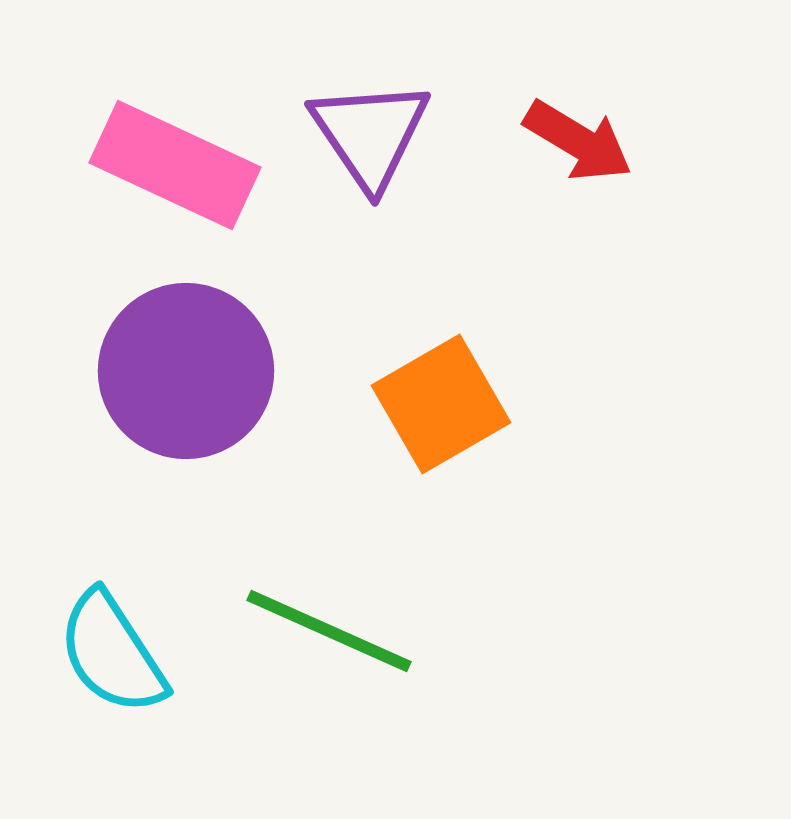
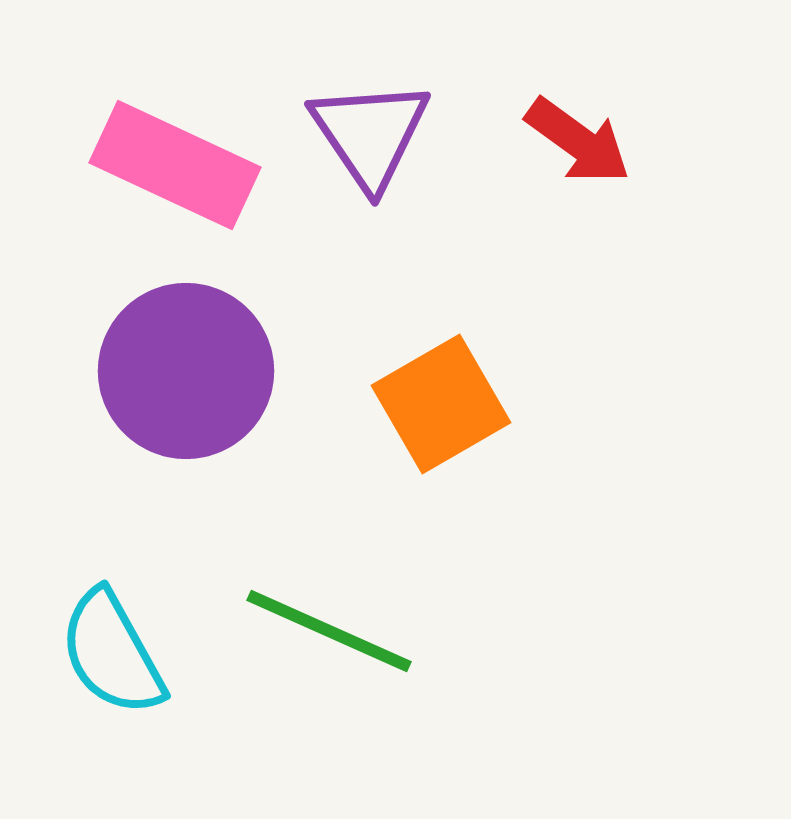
red arrow: rotated 5 degrees clockwise
cyan semicircle: rotated 4 degrees clockwise
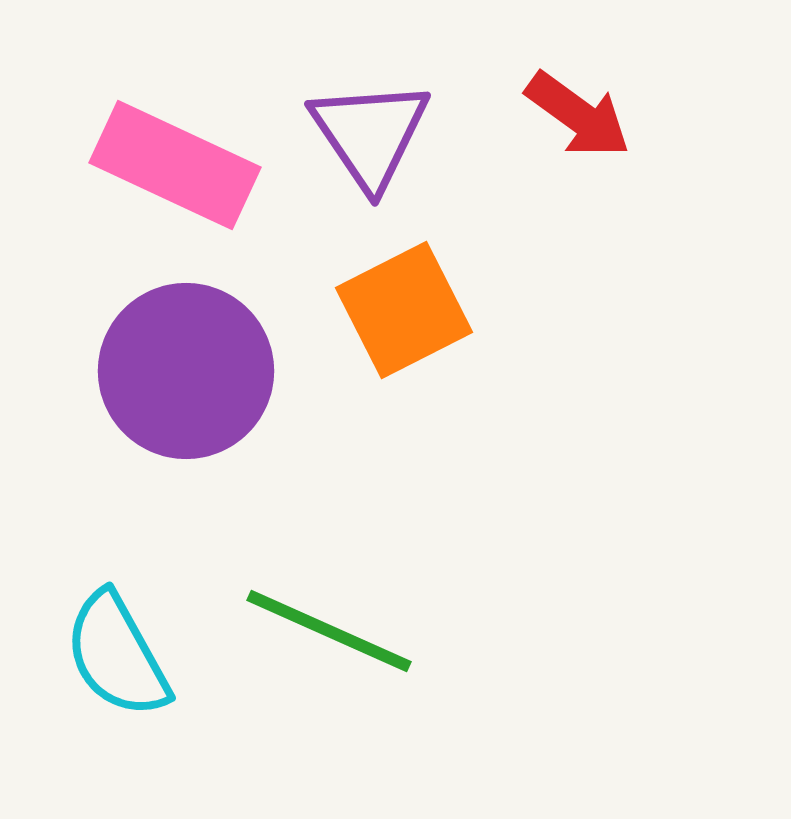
red arrow: moved 26 px up
orange square: moved 37 px left, 94 px up; rotated 3 degrees clockwise
cyan semicircle: moved 5 px right, 2 px down
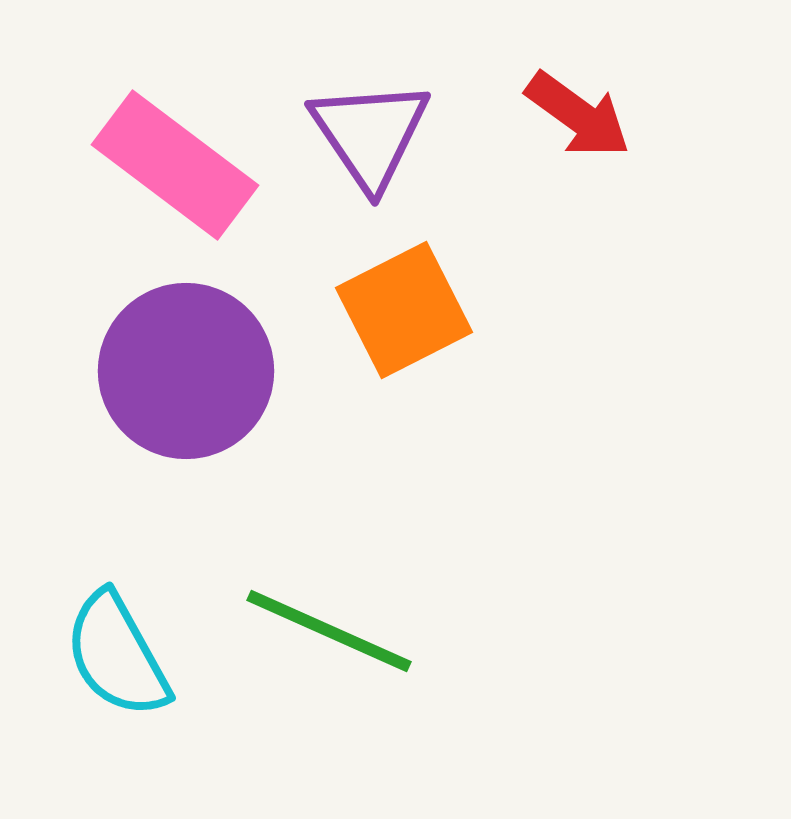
pink rectangle: rotated 12 degrees clockwise
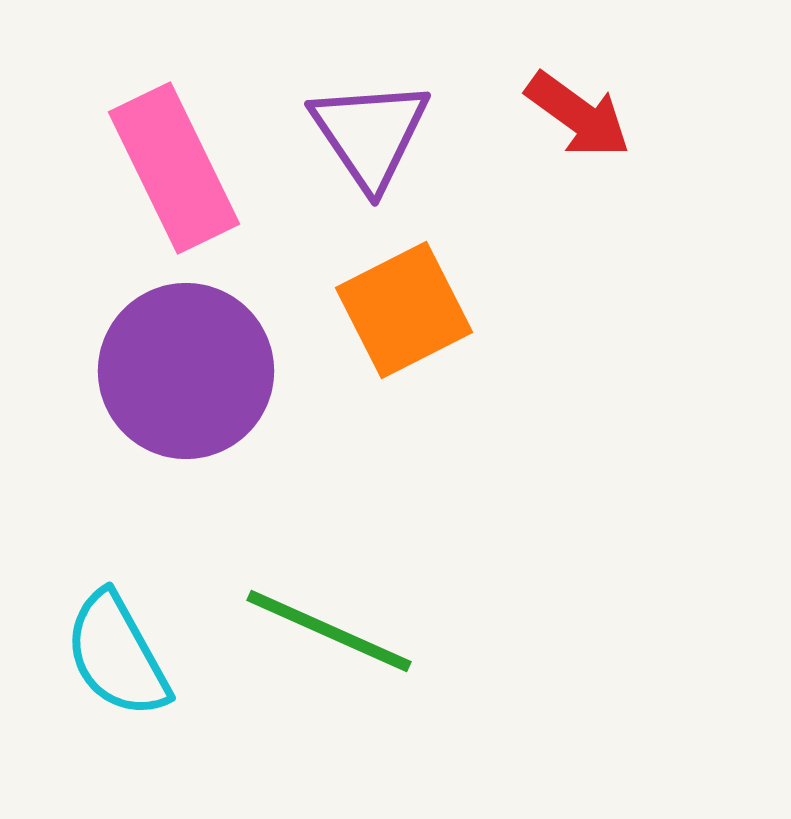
pink rectangle: moved 1 px left, 3 px down; rotated 27 degrees clockwise
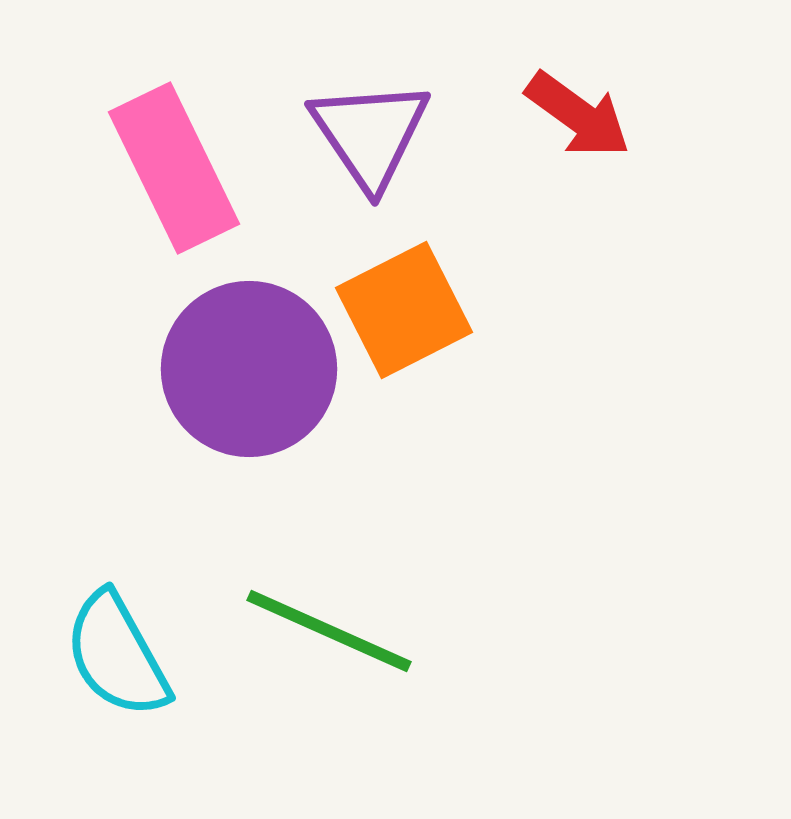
purple circle: moved 63 px right, 2 px up
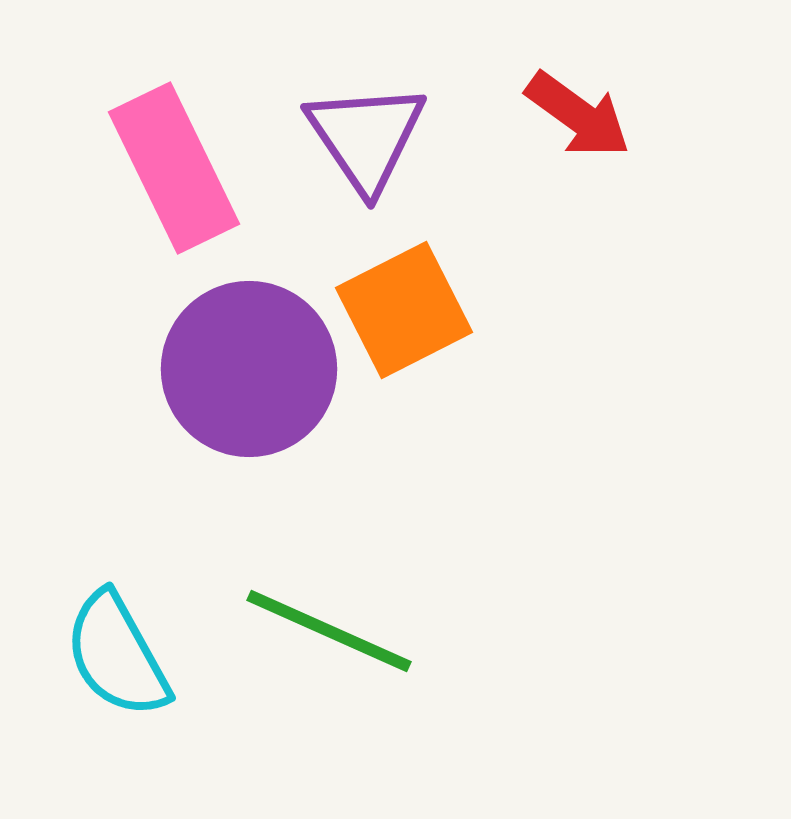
purple triangle: moved 4 px left, 3 px down
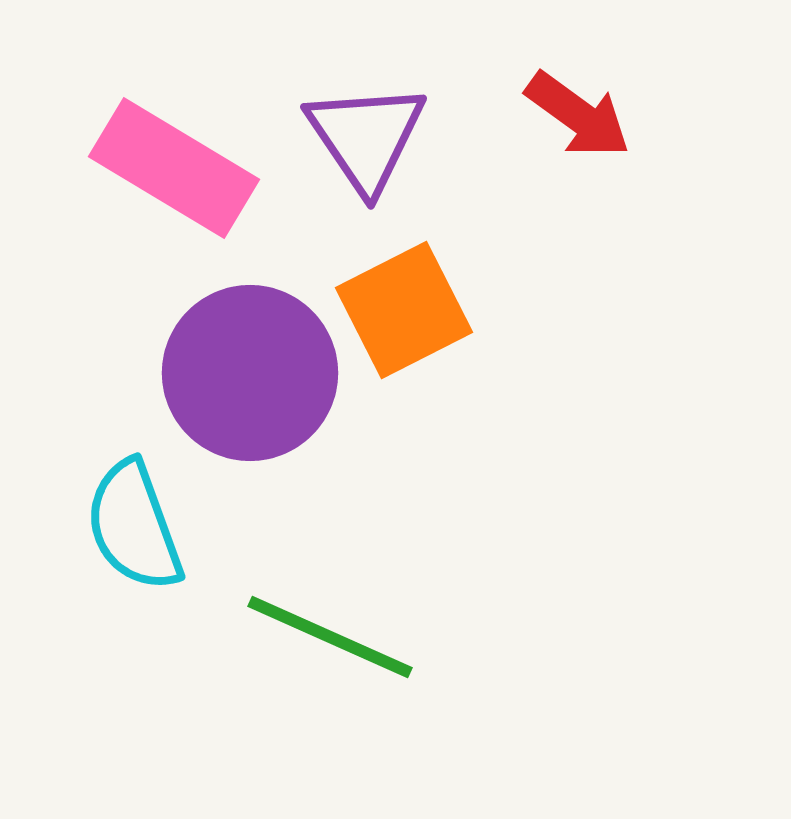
pink rectangle: rotated 33 degrees counterclockwise
purple circle: moved 1 px right, 4 px down
green line: moved 1 px right, 6 px down
cyan semicircle: moved 17 px right, 129 px up; rotated 9 degrees clockwise
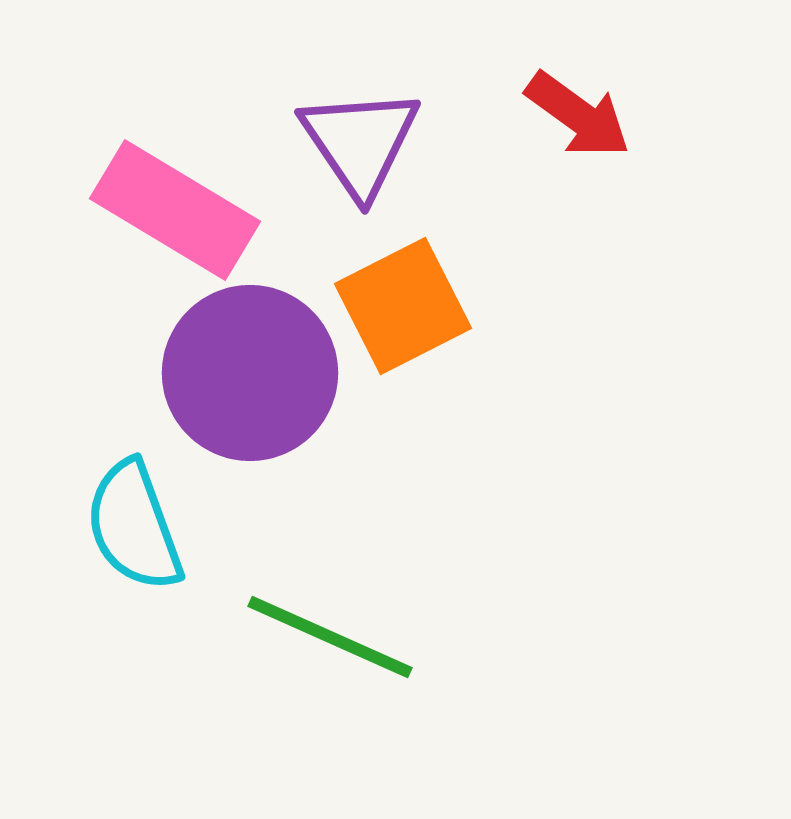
purple triangle: moved 6 px left, 5 px down
pink rectangle: moved 1 px right, 42 px down
orange square: moved 1 px left, 4 px up
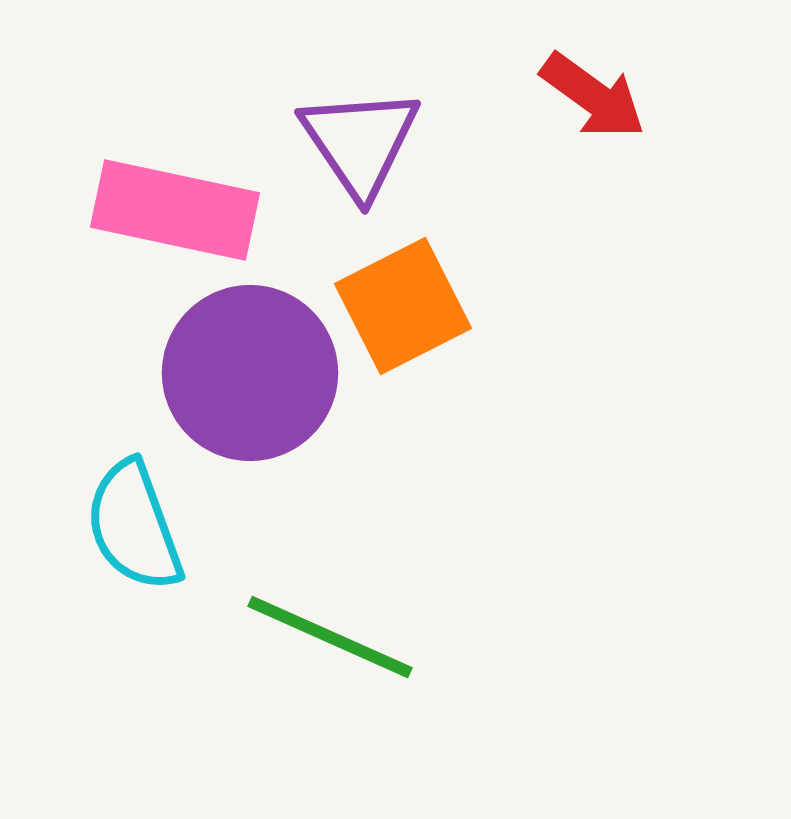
red arrow: moved 15 px right, 19 px up
pink rectangle: rotated 19 degrees counterclockwise
